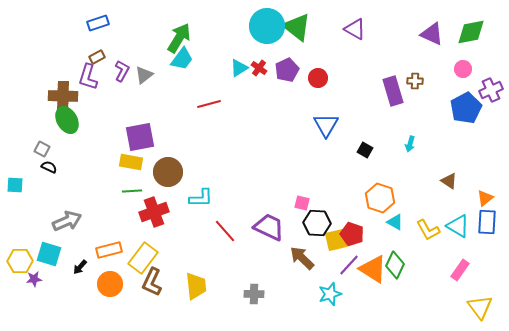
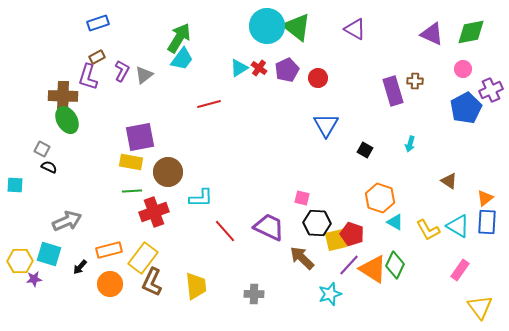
pink square at (302, 203): moved 5 px up
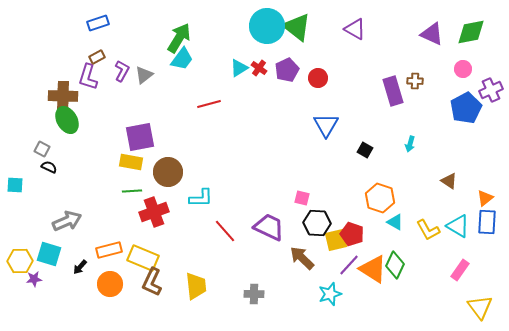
yellow rectangle at (143, 258): rotated 76 degrees clockwise
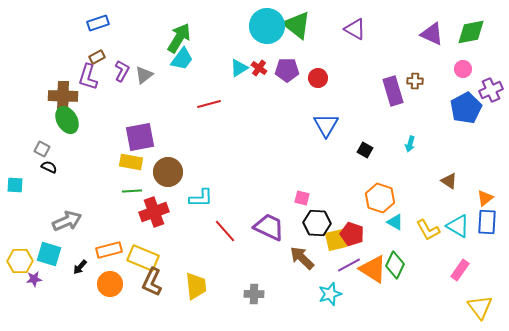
green triangle at (297, 27): moved 2 px up
purple pentagon at (287, 70): rotated 25 degrees clockwise
purple line at (349, 265): rotated 20 degrees clockwise
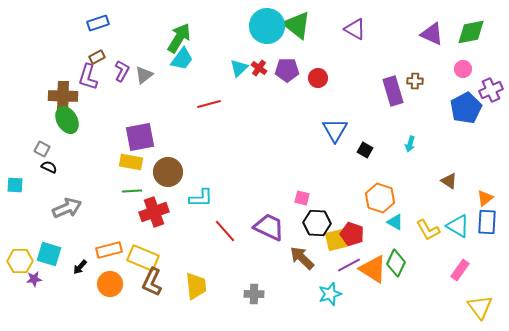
cyan triangle at (239, 68): rotated 12 degrees counterclockwise
blue triangle at (326, 125): moved 9 px right, 5 px down
gray arrow at (67, 221): moved 13 px up
green diamond at (395, 265): moved 1 px right, 2 px up
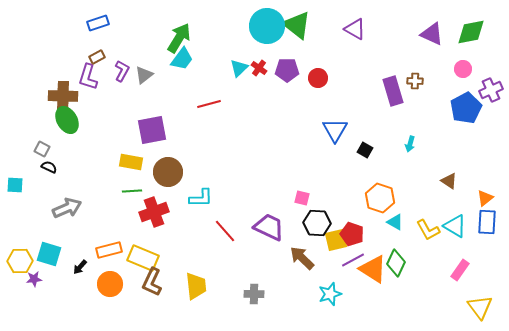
purple square at (140, 137): moved 12 px right, 7 px up
cyan triangle at (458, 226): moved 3 px left
purple line at (349, 265): moved 4 px right, 5 px up
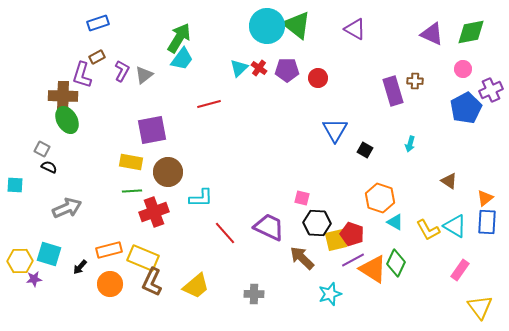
purple L-shape at (88, 77): moved 6 px left, 2 px up
red line at (225, 231): moved 2 px down
yellow trapezoid at (196, 286): rotated 56 degrees clockwise
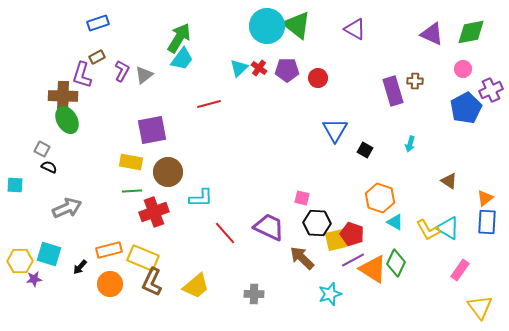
cyan triangle at (455, 226): moved 7 px left, 2 px down
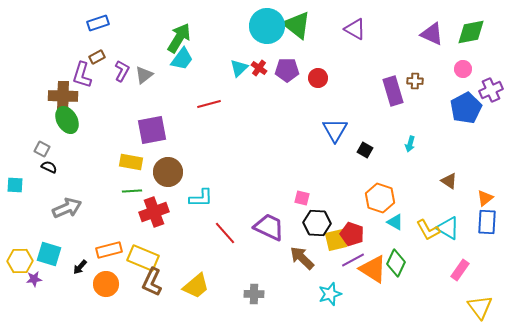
orange circle at (110, 284): moved 4 px left
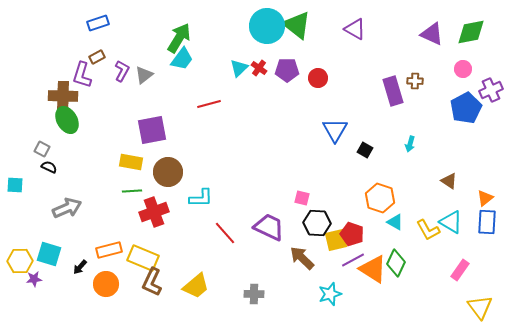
cyan triangle at (448, 228): moved 3 px right, 6 px up
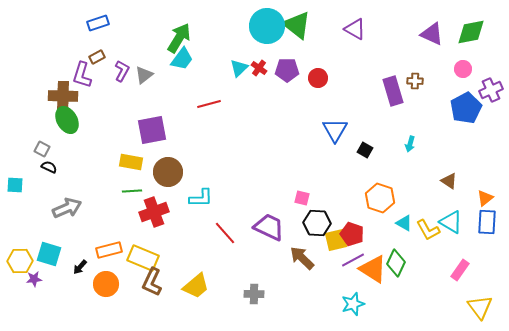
cyan triangle at (395, 222): moved 9 px right, 1 px down
cyan star at (330, 294): moved 23 px right, 10 px down
